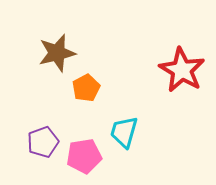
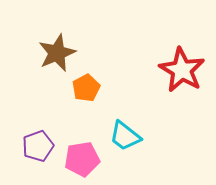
brown star: rotated 9 degrees counterclockwise
cyan trapezoid: moved 1 px right, 4 px down; rotated 68 degrees counterclockwise
purple pentagon: moved 5 px left, 4 px down
pink pentagon: moved 2 px left, 3 px down
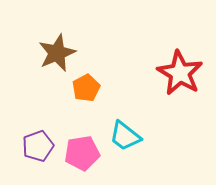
red star: moved 2 px left, 3 px down
pink pentagon: moved 6 px up
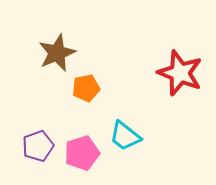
red star: rotated 9 degrees counterclockwise
orange pentagon: rotated 16 degrees clockwise
pink pentagon: rotated 8 degrees counterclockwise
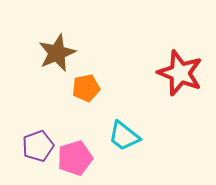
cyan trapezoid: moved 1 px left
pink pentagon: moved 7 px left, 5 px down
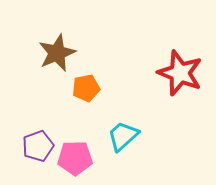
cyan trapezoid: moved 1 px left; rotated 100 degrees clockwise
pink pentagon: rotated 16 degrees clockwise
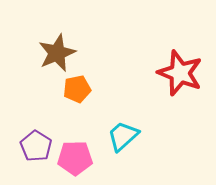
orange pentagon: moved 9 px left, 1 px down
purple pentagon: moved 2 px left; rotated 20 degrees counterclockwise
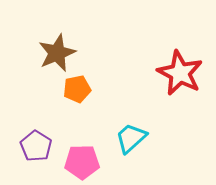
red star: rotated 6 degrees clockwise
cyan trapezoid: moved 8 px right, 2 px down
pink pentagon: moved 7 px right, 4 px down
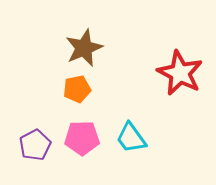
brown star: moved 27 px right, 5 px up
cyan trapezoid: rotated 84 degrees counterclockwise
purple pentagon: moved 1 px left, 1 px up; rotated 12 degrees clockwise
pink pentagon: moved 24 px up
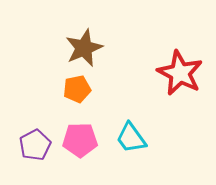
pink pentagon: moved 2 px left, 2 px down
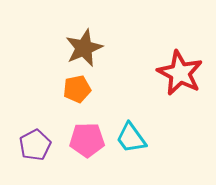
pink pentagon: moved 7 px right
